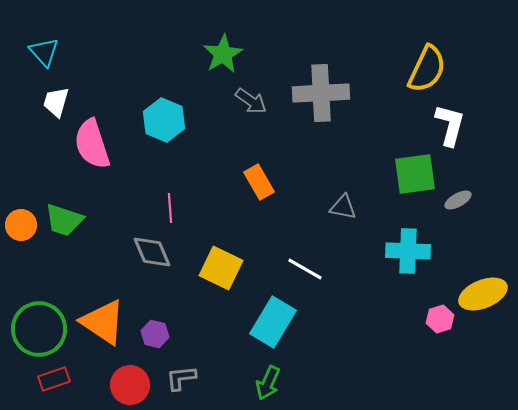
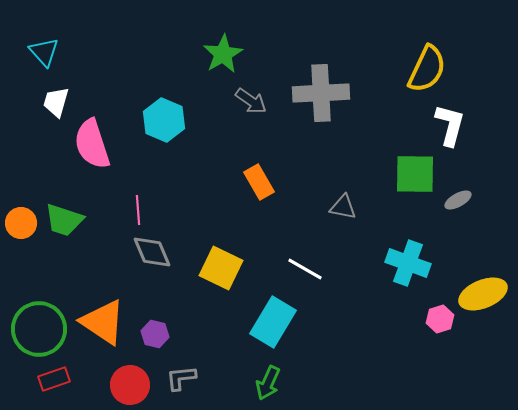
green square: rotated 9 degrees clockwise
pink line: moved 32 px left, 2 px down
orange circle: moved 2 px up
cyan cross: moved 12 px down; rotated 18 degrees clockwise
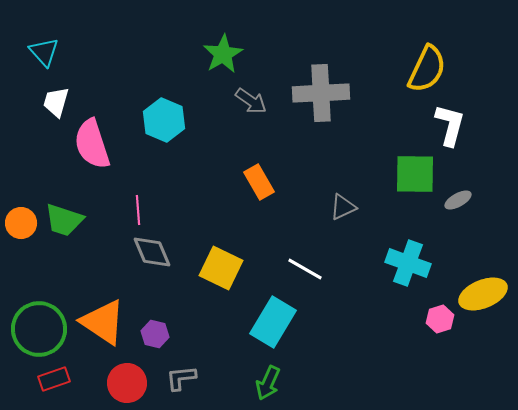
gray triangle: rotated 36 degrees counterclockwise
red circle: moved 3 px left, 2 px up
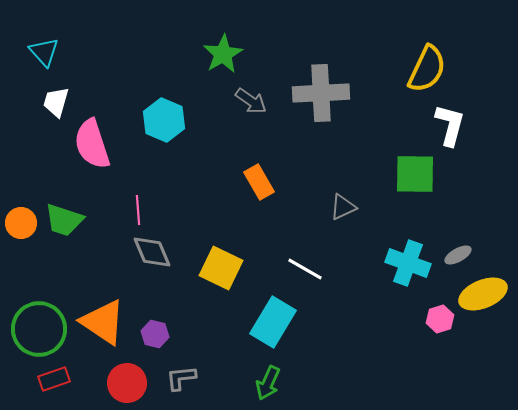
gray ellipse: moved 55 px down
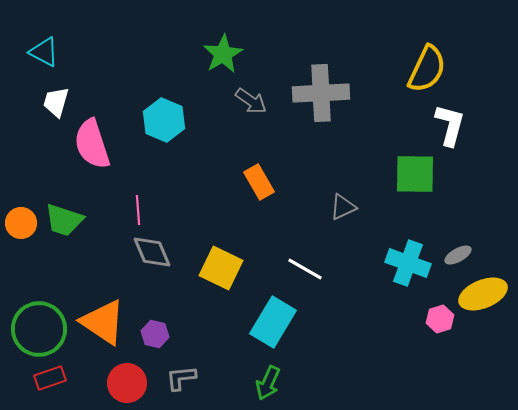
cyan triangle: rotated 20 degrees counterclockwise
red rectangle: moved 4 px left, 1 px up
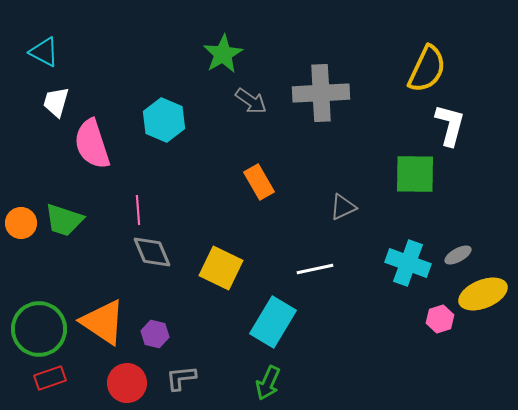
white line: moved 10 px right; rotated 42 degrees counterclockwise
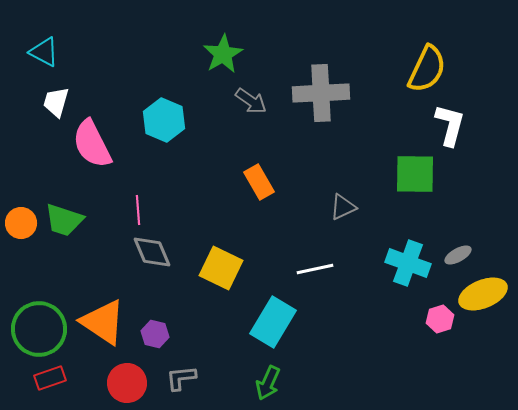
pink semicircle: rotated 9 degrees counterclockwise
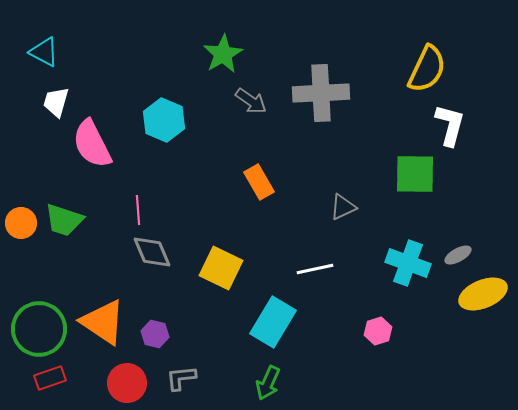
pink hexagon: moved 62 px left, 12 px down
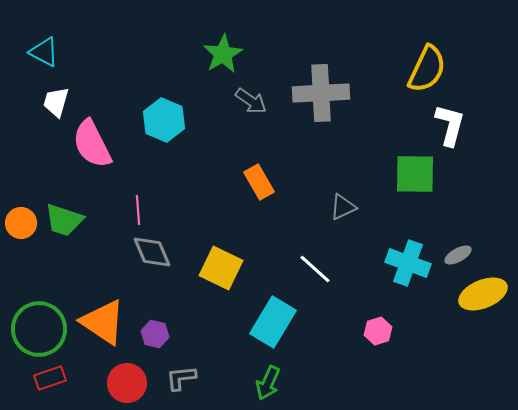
white line: rotated 54 degrees clockwise
